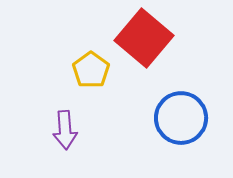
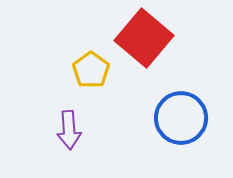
purple arrow: moved 4 px right
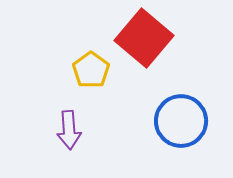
blue circle: moved 3 px down
